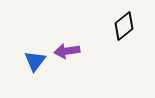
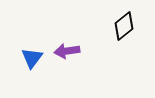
blue triangle: moved 3 px left, 3 px up
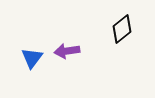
black diamond: moved 2 px left, 3 px down
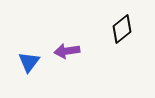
blue triangle: moved 3 px left, 4 px down
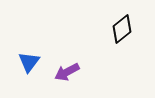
purple arrow: moved 21 px down; rotated 20 degrees counterclockwise
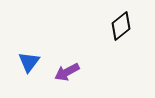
black diamond: moved 1 px left, 3 px up
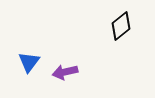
purple arrow: moved 2 px left; rotated 15 degrees clockwise
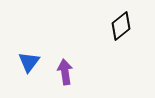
purple arrow: rotated 95 degrees clockwise
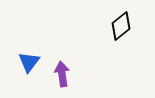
purple arrow: moved 3 px left, 2 px down
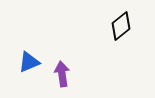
blue triangle: rotated 30 degrees clockwise
